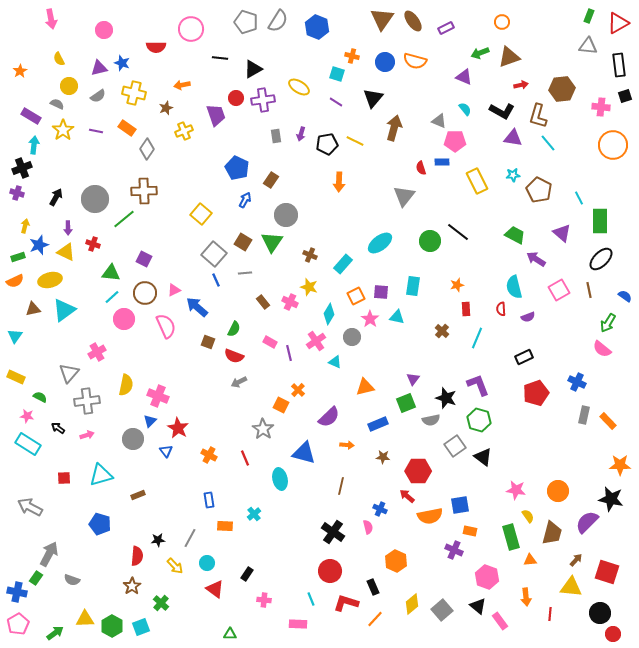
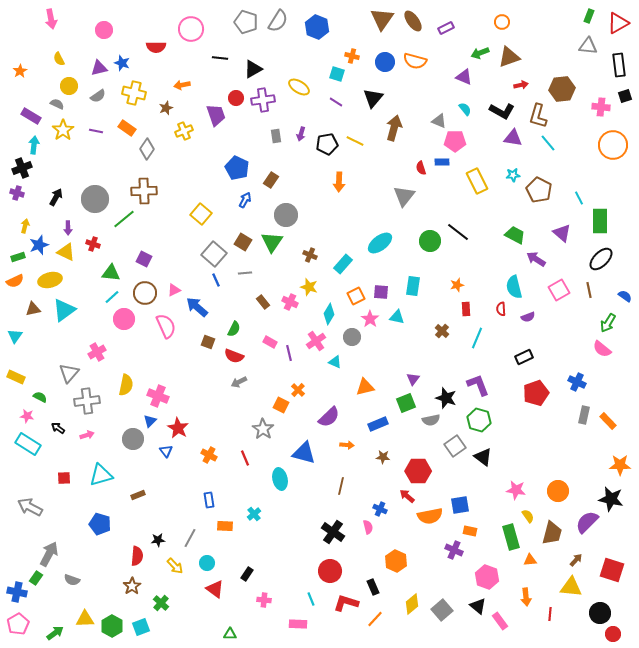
red square at (607, 572): moved 5 px right, 2 px up
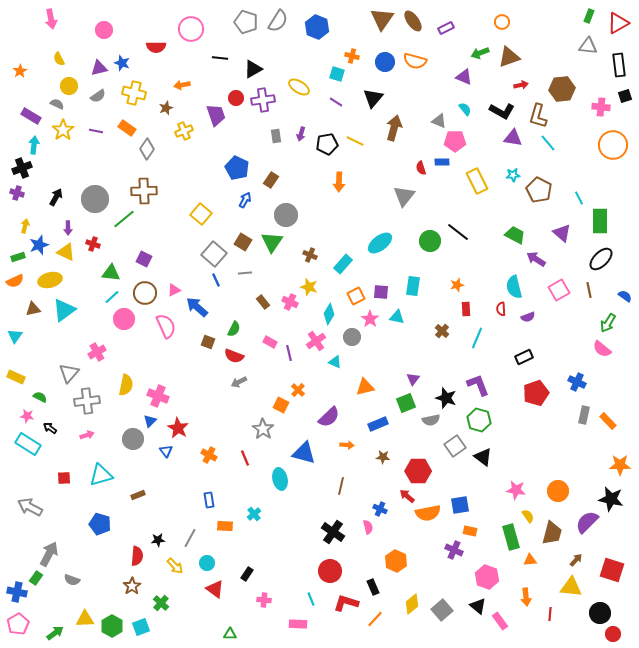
black arrow at (58, 428): moved 8 px left
orange semicircle at (430, 516): moved 2 px left, 3 px up
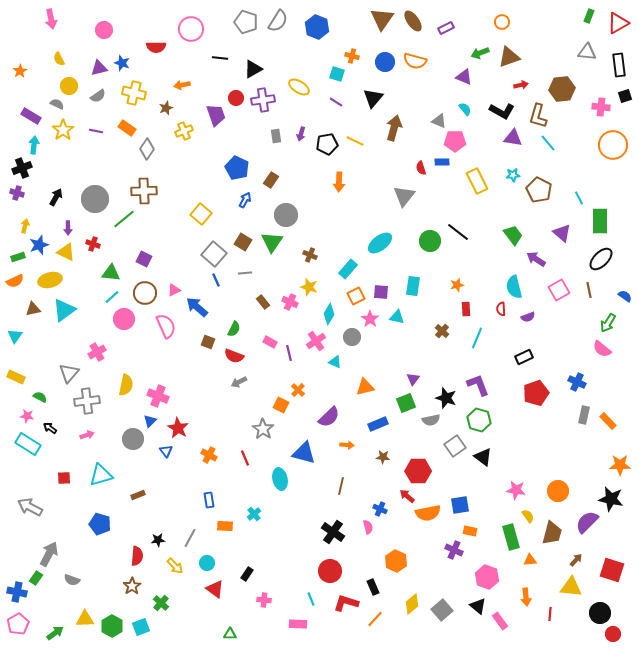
gray triangle at (588, 46): moved 1 px left, 6 px down
green trapezoid at (515, 235): moved 2 px left; rotated 25 degrees clockwise
cyan rectangle at (343, 264): moved 5 px right, 5 px down
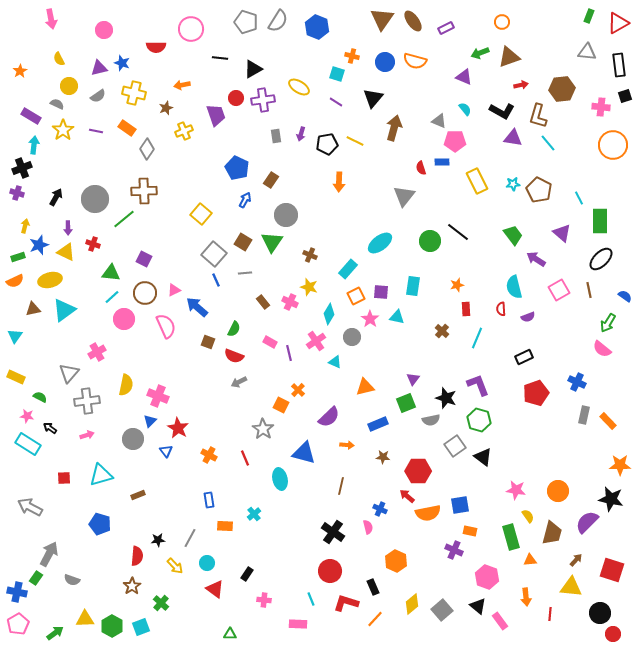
cyan star at (513, 175): moved 9 px down
